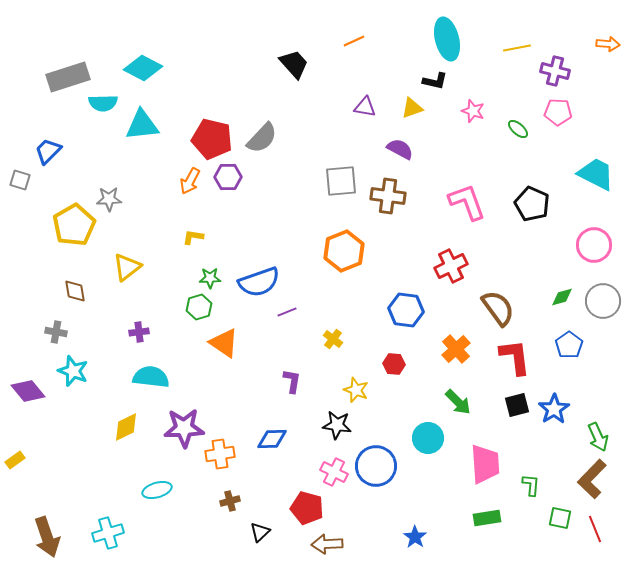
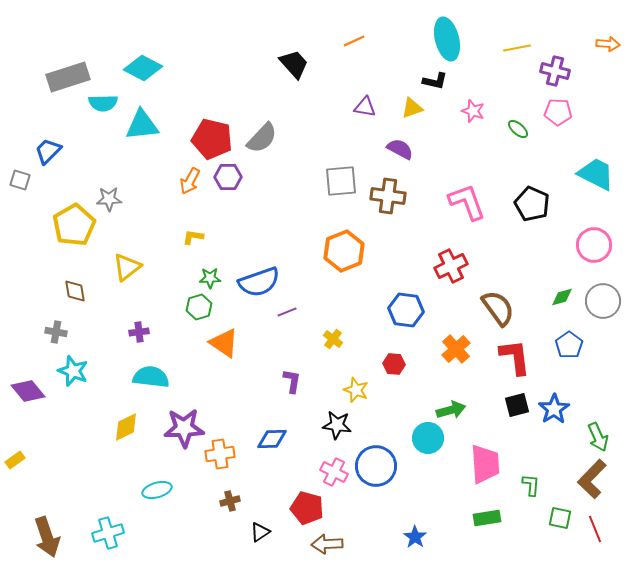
green arrow at (458, 402): moved 7 px left, 8 px down; rotated 60 degrees counterclockwise
black triangle at (260, 532): rotated 10 degrees clockwise
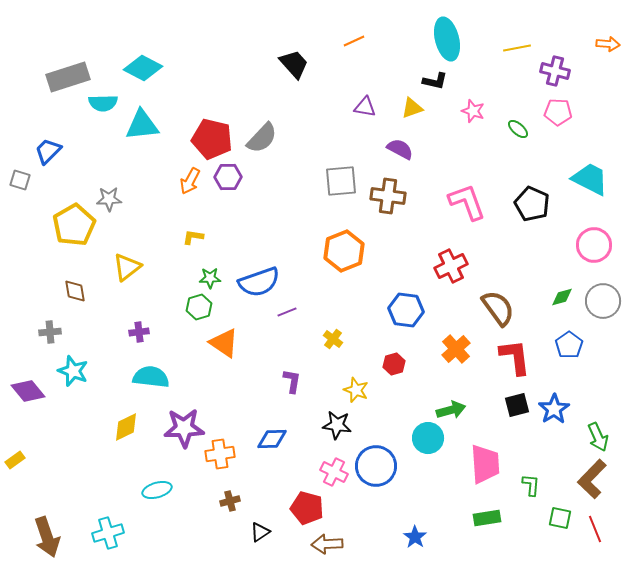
cyan trapezoid at (596, 174): moved 6 px left, 5 px down
gray cross at (56, 332): moved 6 px left; rotated 15 degrees counterclockwise
red hexagon at (394, 364): rotated 20 degrees counterclockwise
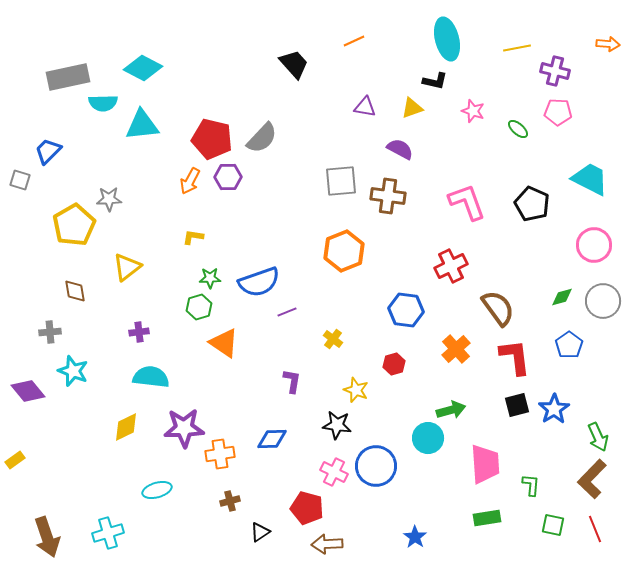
gray rectangle at (68, 77): rotated 6 degrees clockwise
green square at (560, 518): moved 7 px left, 7 px down
